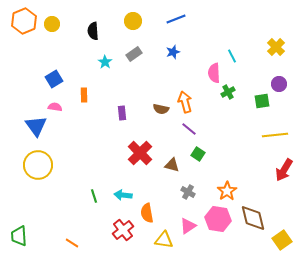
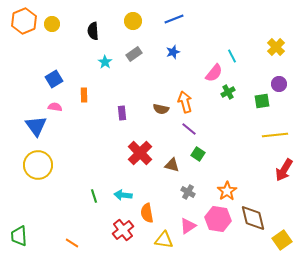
blue line at (176, 19): moved 2 px left
pink semicircle at (214, 73): rotated 138 degrees counterclockwise
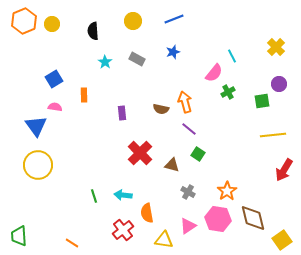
gray rectangle at (134, 54): moved 3 px right, 5 px down; rotated 63 degrees clockwise
yellow line at (275, 135): moved 2 px left
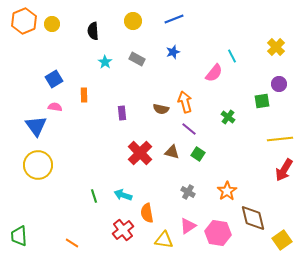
green cross at (228, 92): moved 25 px down; rotated 24 degrees counterclockwise
yellow line at (273, 135): moved 7 px right, 4 px down
brown triangle at (172, 165): moved 13 px up
cyan arrow at (123, 195): rotated 12 degrees clockwise
pink hexagon at (218, 219): moved 14 px down
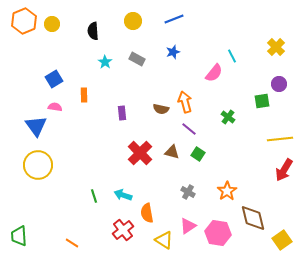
yellow triangle at (164, 240): rotated 24 degrees clockwise
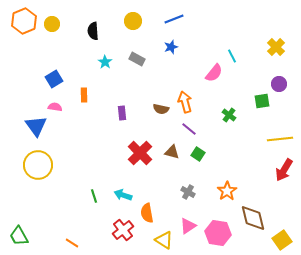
blue star at (173, 52): moved 2 px left, 5 px up
green cross at (228, 117): moved 1 px right, 2 px up
green trapezoid at (19, 236): rotated 25 degrees counterclockwise
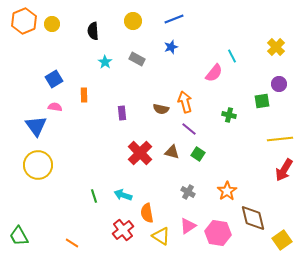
green cross at (229, 115): rotated 24 degrees counterclockwise
yellow triangle at (164, 240): moved 3 px left, 4 px up
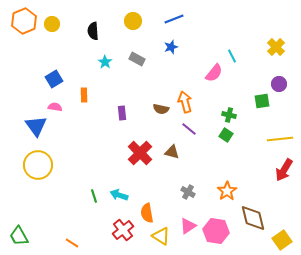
green square at (198, 154): moved 28 px right, 19 px up
cyan arrow at (123, 195): moved 4 px left
pink hexagon at (218, 233): moved 2 px left, 2 px up
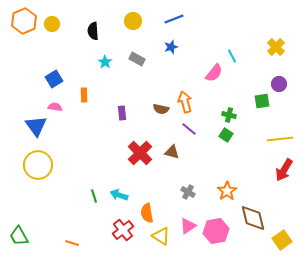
pink hexagon at (216, 231): rotated 20 degrees counterclockwise
orange line at (72, 243): rotated 16 degrees counterclockwise
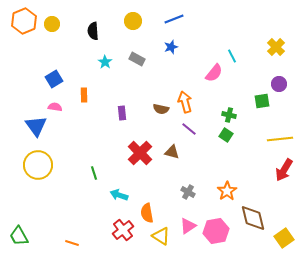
green line at (94, 196): moved 23 px up
yellow square at (282, 240): moved 2 px right, 2 px up
